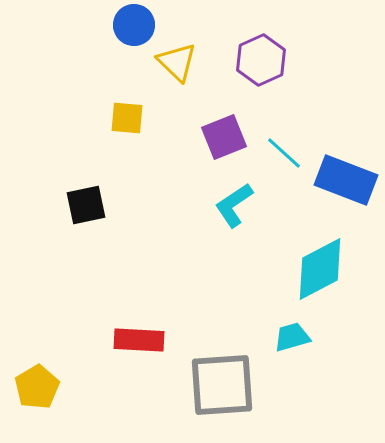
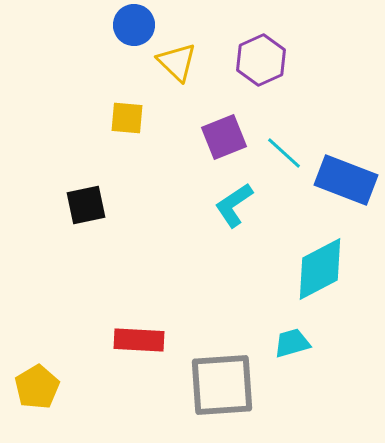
cyan trapezoid: moved 6 px down
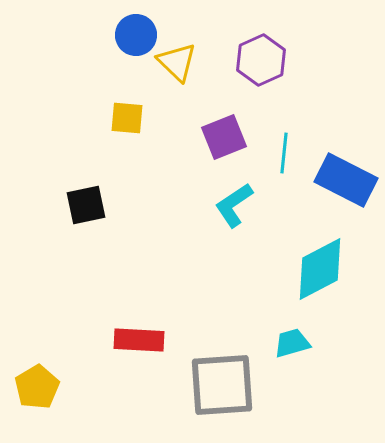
blue circle: moved 2 px right, 10 px down
cyan line: rotated 54 degrees clockwise
blue rectangle: rotated 6 degrees clockwise
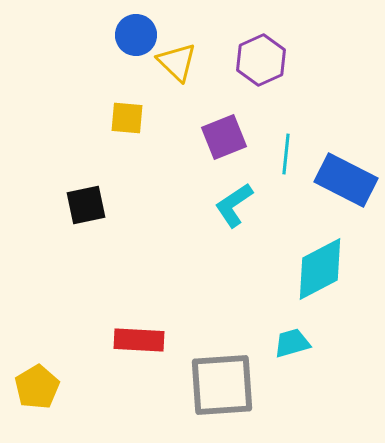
cyan line: moved 2 px right, 1 px down
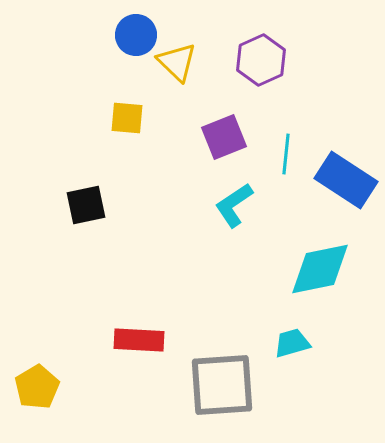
blue rectangle: rotated 6 degrees clockwise
cyan diamond: rotated 16 degrees clockwise
